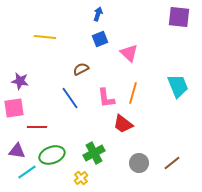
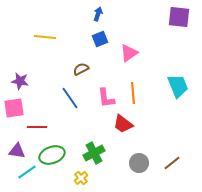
pink triangle: rotated 42 degrees clockwise
orange line: rotated 20 degrees counterclockwise
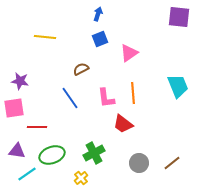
cyan line: moved 2 px down
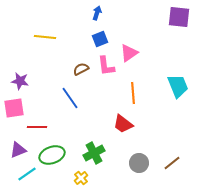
blue arrow: moved 1 px left, 1 px up
pink L-shape: moved 32 px up
purple triangle: moved 1 px right, 1 px up; rotated 30 degrees counterclockwise
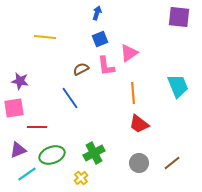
red trapezoid: moved 16 px right
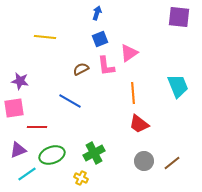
blue line: moved 3 px down; rotated 25 degrees counterclockwise
gray circle: moved 5 px right, 2 px up
yellow cross: rotated 24 degrees counterclockwise
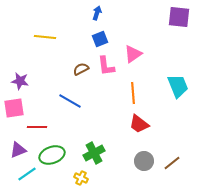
pink triangle: moved 4 px right, 1 px down
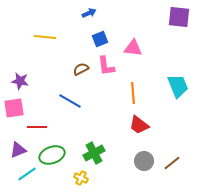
blue arrow: moved 8 px left; rotated 48 degrees clockwise
pink triangle: moved 6 px up; rotated 42 degrees clockwise
red trapezoid: moved 1 px down
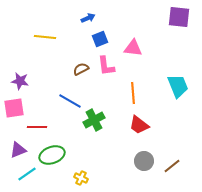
blue arrow: moved 1 px left, 5 px down
green cross: moved 33 px up
brown line: moved 3 px down
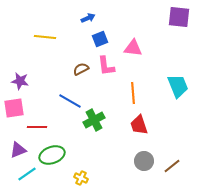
red trapezoid: rotated 35 degrees clockwise
